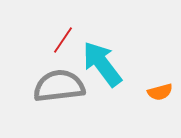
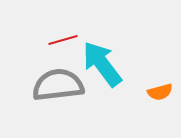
red line: rotated 40 degrees clockwise
gray semicircle: moved 1 px left, 1 px up
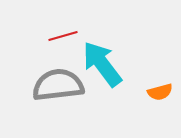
red line: moved 4 px up
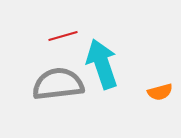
cyan arrow: rotated 18 degrees clockwise
gray semicircle: moved 1 px up
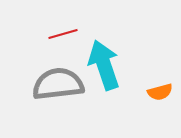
red line: moved 2 px up
cyan arrow: moved 2 px right, 1 px down
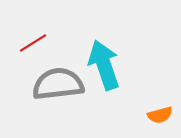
red line: moved 30 px left, 9 px down; rotated 16 degrees counterclockwise
orange semicircle: moved 23 px down
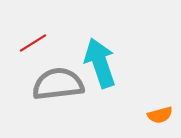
cyan arrow: moved 4 px left, 2 px up
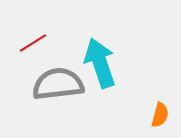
orange semicircle: rotated 60 degrees counterclockwise
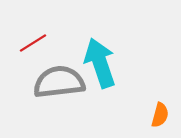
gray semicircle: moved 1 px right, 2 px up
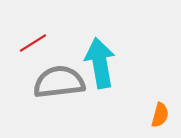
cyan arrow: rotated 9 degrees clockwise
